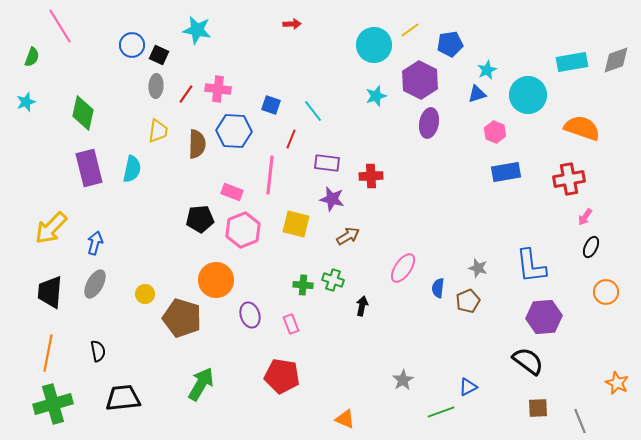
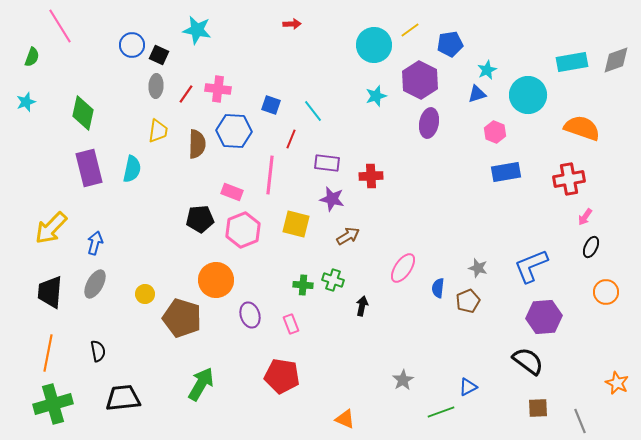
blue L-shape at (531, 266): rotated 75 degrees clockwise
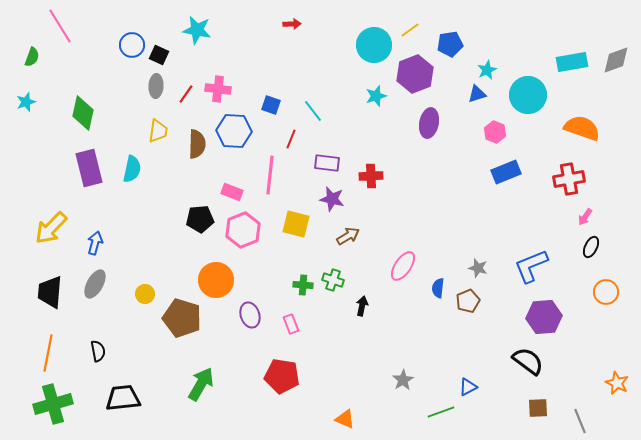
purple hexagon at (420, 80): moved 5 px left, 6 px up; rotated 12 degrees clockwise
blue rectangle at (506, 172): rotated 12 degrees counterclockwise
pink ellipse at (403, 268): moved 2 px up
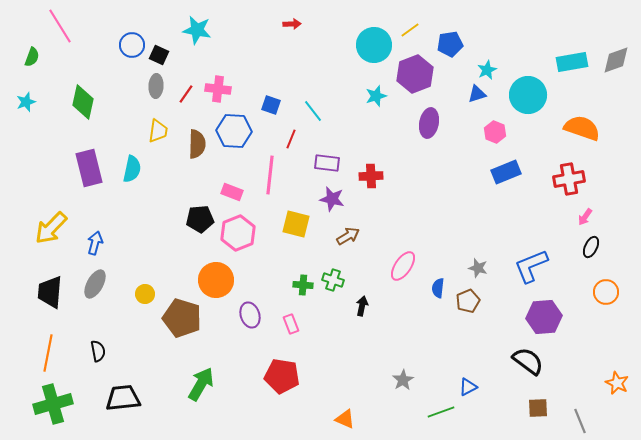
green diamond at (83, 113): moved 11 px up
pink hexagon at (243, 230): moved 5 px left, 3 px down
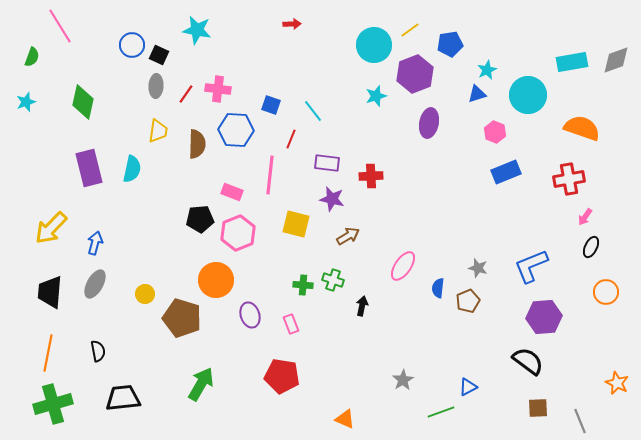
blue hexagon at (234, 131): moved 2 px right, 1 px up
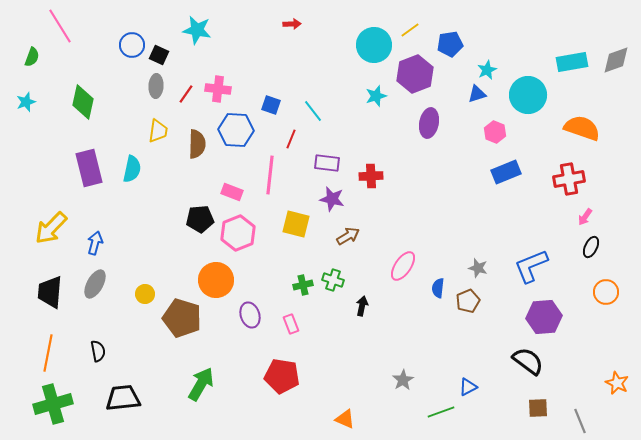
green cross at (303, 285): rotated 18 degrees counterclockwise
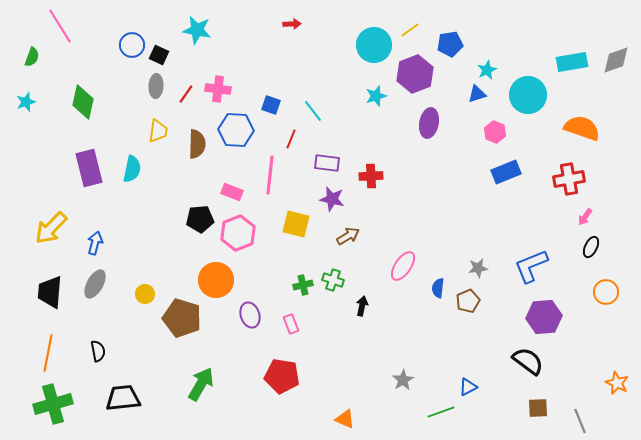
gray star at (478, 268): rotated 24 degrees counterclockwise
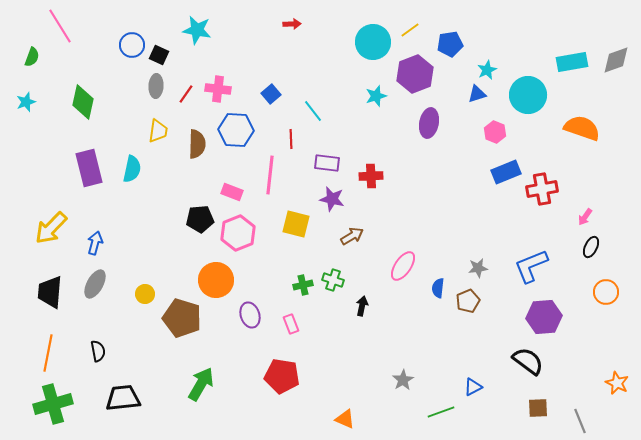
cyan circle at (374, 45): moved 1 px left, 3 px up
blue square at (271, 105): moved 11 px up; rotated 30 degrees clockwise
red line at (291, 139): rotated 24 degrees counterclockwise
red cross at (569, 179): moved 27 px left, 10 px down
brown arrow at (348, 236): moved 4 px right
blue triangle at (468, 387): moved 5 px right
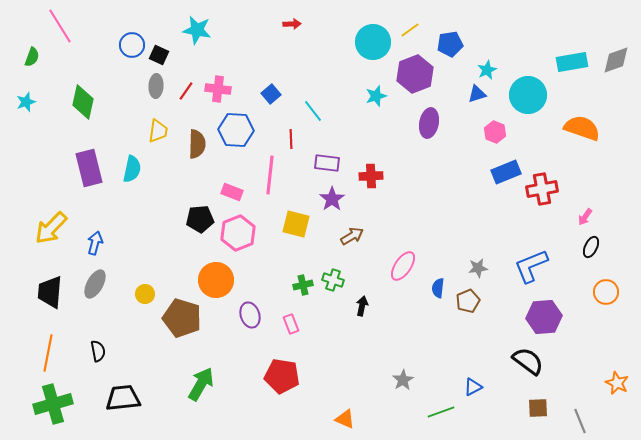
red line at (186, 94): moved 3 px up
purple star at (332, 199): rotated 25 degrees clockwise
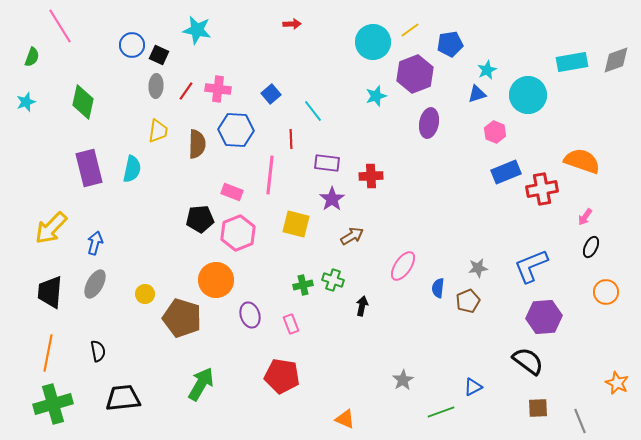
orange semicircle at (582, 128): moved 33 px down
